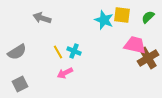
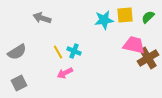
yellow square: moved 3 px right; rotated 12 degrees counterclockwise
cyan star: rotated 30 degrees counterclockwise
pink trapezoid: moved 1 px left
gray square: moved 1 px left, 1 px up
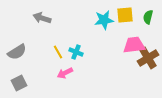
green semicircle: rotated 32 degrees counterclockwise
pink trapezoid: rotated 20 degrees counterclockwise
cyan cross: moved 2 px right, 1 px down
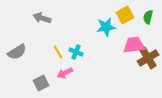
yellow square: rotated 24 degrees counterclockwise
cyan star: moved 2 px right, 7 px down
gray square: moved 22 px right
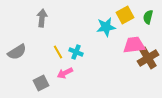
gray arrow: rotated 78 degrees clockwise
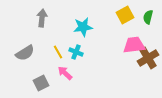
cyan star: moved 23 px left
gray semicircle: moved 8 px right, 1 px down
pink arrow: rotated 70 degrees clockwise
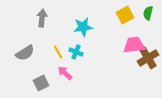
green semicircle: moved 4 px up
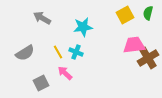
gray arrow: rotated 66 degrees counterclockwise
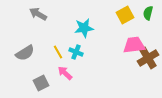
gray arrow: moved 4 px left, 4 px up
cyan star: moved 1 px right, 1 px down
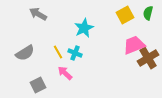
cyan star: rotated 18 degrees counterclockwise
pink trapezoid: rotated 15 degrees counterclockwise
cyan cross: moved 1 px left, 1 px down
gray square: moved 3 px left, 2 px down
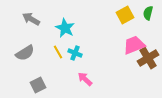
gray arrow: moved 7 px left, 5 px down
cyan star: moved 19 px left; rotated 18 degrees counterclockwise
pink arrow: moved 20 px right, 6 px down
